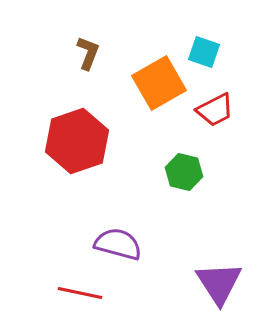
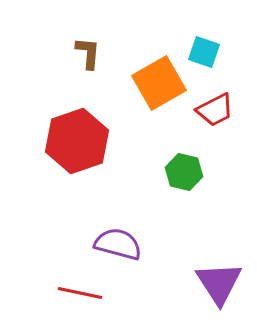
brown L-shape: rotated 16 degrees counterclockwise
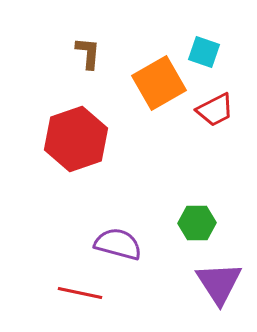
red hexagon: moved 1 px left, 2 px up
green hexagon: moved 13 px right, 51 px down; rotated 15 degrees counterclockwise
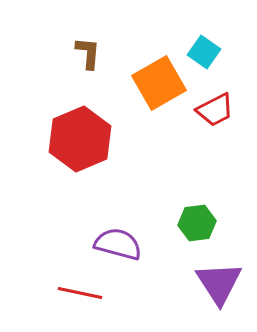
cyan square: rotated 16 degrees clockwise
red hexagon: moved 4 px right; rotated 4 degrees counterclockwise
green hexagon: rotated 6 degrees counterclockwise
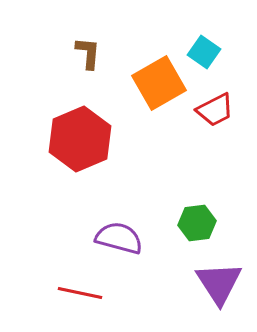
purple semicircle: moved 1 px right, 6 px up
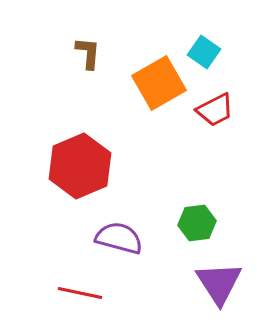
red hexagon: moved 27 px down
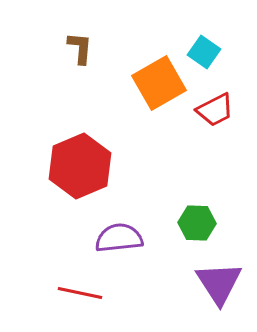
brown L-shape: moved 8 px left, 5 px up
green hexagon: rotated 9 degrees clockwise
purple semicircle: rotated 21 degrees counterclockwise
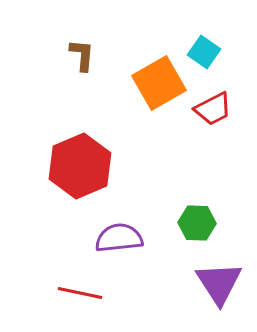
brown L-shape: moved 2 px right, 7 px down
red trapezoid: moved 2 px left, 1 px up
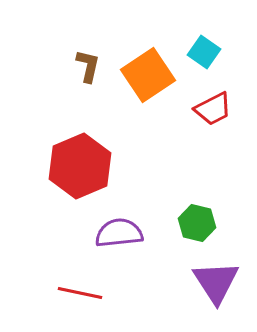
brown L-shape: moved 6 px right, 11 px down; rotated 8 degrees clockwise
orange square: moved 11 px left, 8 px up; rotated 4 degrees counterclockwise
green hexagon: rotated 12 degrees clockwise
purple semicircle: moved 5 px up
purple triangle: moved 3 px left, 1 px up
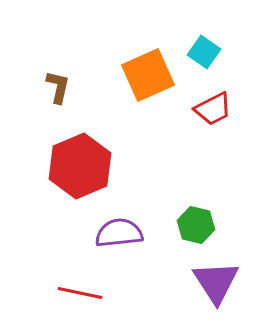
brown L-shape: moved 30 px left, 21 px down
orange square: rotated 10 degrees clockwise
green hexagon: moved 1 px left, 2 px down
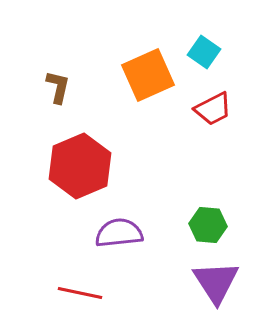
green hexagon: moved 12 px right; rotated 9 degrees counterclockwise
